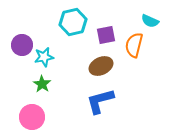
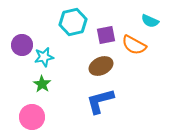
orange semicircle: rotated 75 degrees counterclockwise
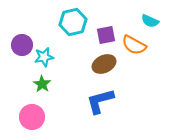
brown ellipse: moved 3 px right, 2 px up
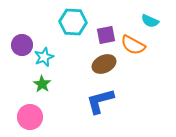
cyan hexagon: rotated 16 degrees clockwise
orange semicircle: moved 1 px left
cyan star: rotated 12 degrees counterclockwise
pink circle: moved 2 px left
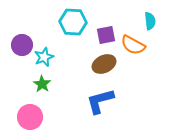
cyan semicircle: rotated 120 degrees counterclockwise
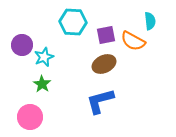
orange semicircle: moved 4 px up
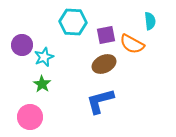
orange semicircle: moved 1 px left, 3 px down
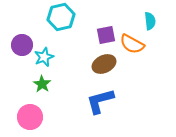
cyan hexagon: moved 12 px left, 5 px up; rotated 16 degrees counterclockwise
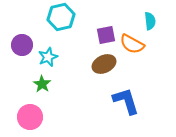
cyan star: moved 4 px right
blue L-shape: moved 26 px right; rotated 88 degrees clockwise
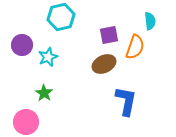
purple square: moved 3 px right
orange semicircle: moved 3 px right, 3 px down; rotated 100 degrees counterclockwise
green star: moved 2 px right, 9 px down
blue L-shape: rotated 28 degrees clockwise
pink circle: moved 4 px left, 5 px down
